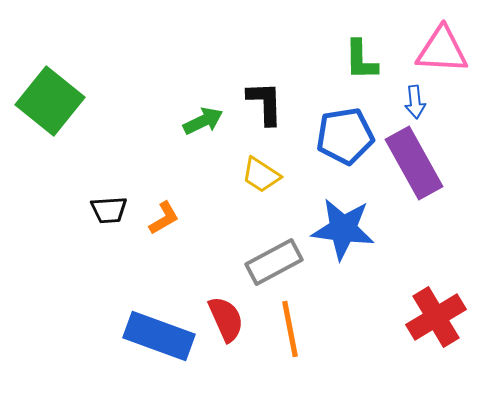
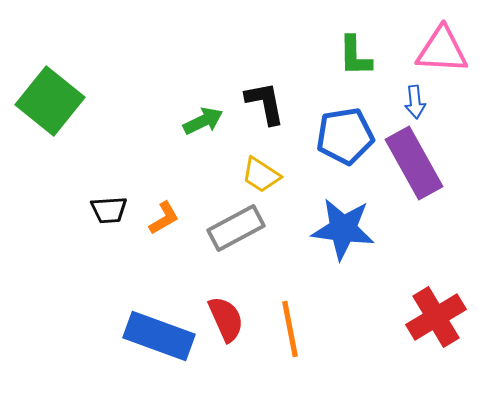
green L-shape: moved 6 px left, 4 px up
black L-shape: rotated 9 degrees counterclockwise
gray rectangle: moved 38 px left, 34 px up
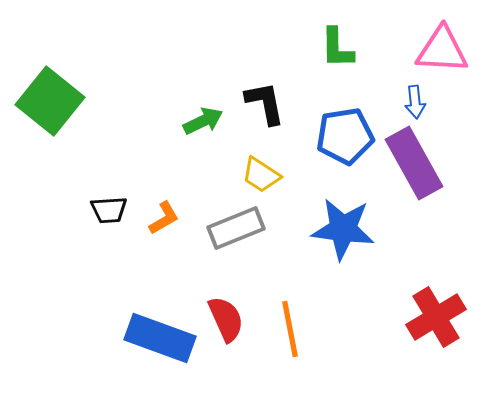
green L-shape: moved 18 px left, 8 px up
gray rectangle: rotated 6 degrees clockwise
blue rectangle: moved 1 px right, 2 px down
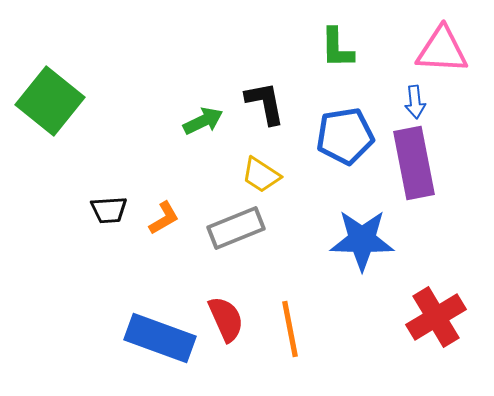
purple rectangle: rotated 18 degrees clockwise
blue star: moved 19 px right, 11 px down; rotated 6 degrees counterclockwise
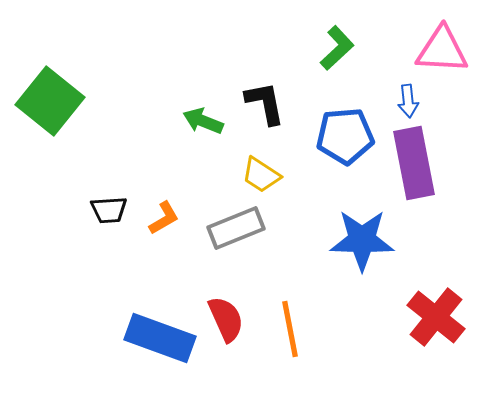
green L-shape: rotated 132 degrees counterclockwise
blue arrow: moved 7 px left, 1 px up
green arrow: rotated 132 degrees counterclockwise
blue pentagon: rotated 4 degrees clockwise
red cross: rotated 20 degrees counterclockwise
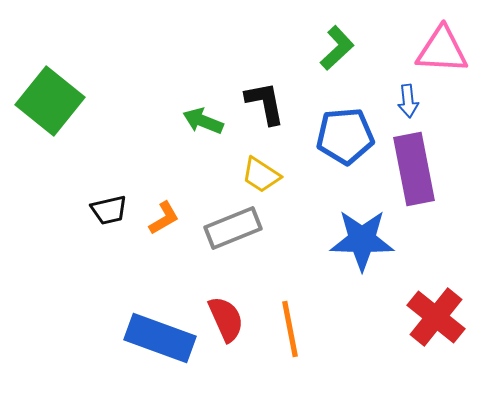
purple rectangle: moved 6 px down
black trapezoid: rotated 9 degrees counterclockwise
gray rectangle: moved 3 px left
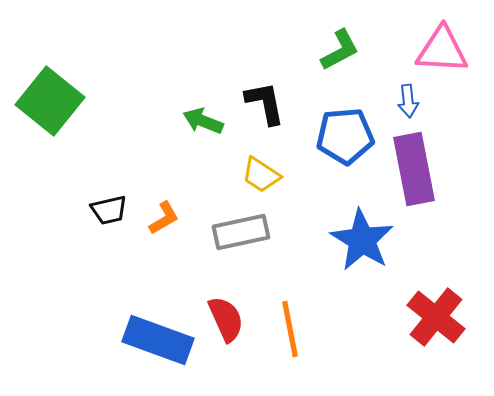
green L-shape: moved 3 px right, 2 px down; rotated 15 degrees clockwise
gray rectangle: moved 8 px right, 4 px down; rotated 10 degrees clockwise
blue star: rotated 30 degrees clockwise
blue rectangle: moved 2 px left, 2 px down
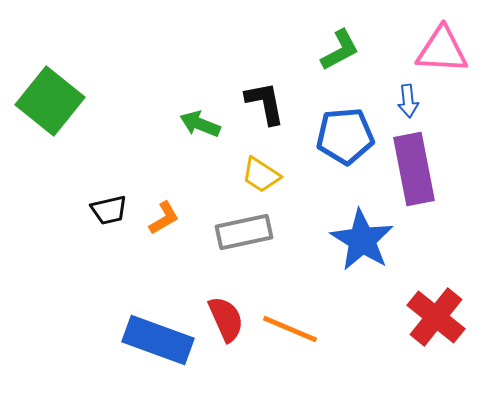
green arrow: moved 3 px left, 3 px down
gray rectangle: moved 3 px right
orange line: rotated 56 degrees counterclockwise
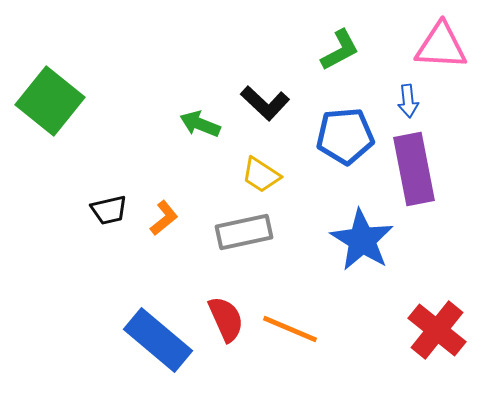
pink triangle: moved 1 px left, 4 px up
black L-shape: rotated 144 degrees clockwise
orange L-shape: rotated 9 degrees counterclockwise
red cross: moved 1 px right, 13 px down
blue rectangle: rotated 20 degrees clockwise
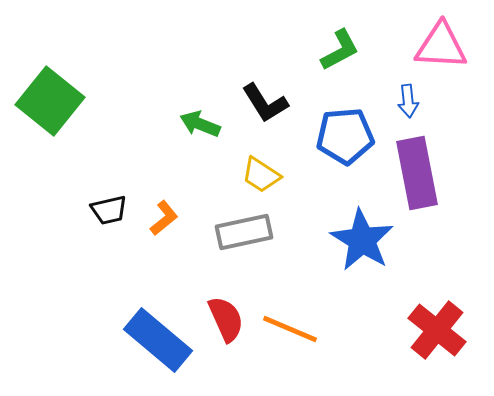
black L-shape: rotated 15 degrees clockwise
purple rectangle: moved 3 px right, 4 px down
